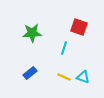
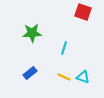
red square: moved 4 px right, 15 px up
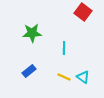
red square: rotated 18 degrees clockwise
cyan line: rotated 16 degrees counterclockwise
blue rectangle: moved 1 px left, 2 px up
cyan triangle: rotated 16 degrees clockwise
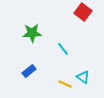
cyan line: moved 1 px left, 1 px down; rotated 40 degrees counterclockwise
yellow line: moved 1 px right, 7 px down
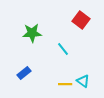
red square: moved 2 px left, 8 px down
blue rectangle: moved 5 px left, 2 px down
cyan triangle: moved 4 px down
yellow line: rotated 24 degrees counterclockwise
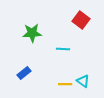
cyan line: rotated 48 degrees counterclockwise
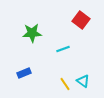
cyan line: rotated 24 degrees counterclockwise
blue rectangle: rotated 16 degrees clockwise
yellow line: rotated 56 degrees clockwise
